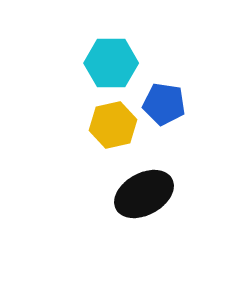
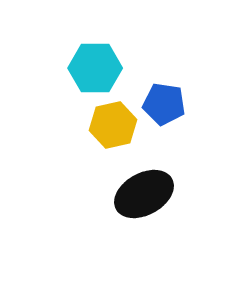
cyan hexagon: moved 16 px left, 5 px down
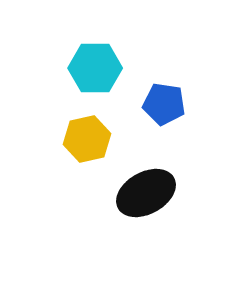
yellow hexagon: moved 26 px left, 14 px down
black ellipse: moved 2 px right, 1 px up
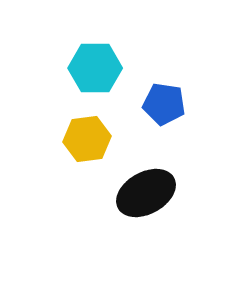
yellow hexagon: rotated 6 degrees clockwise
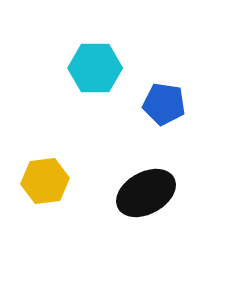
yellow hexagon: moved 42 px left, 42 px down
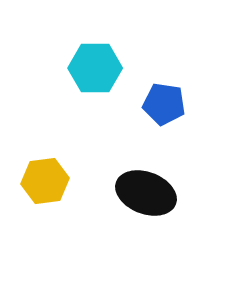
black ellipse: rotated 50 degrees clockwise
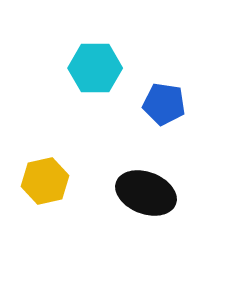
yellow hexagon: rotated 6 degrees counterclockwise
